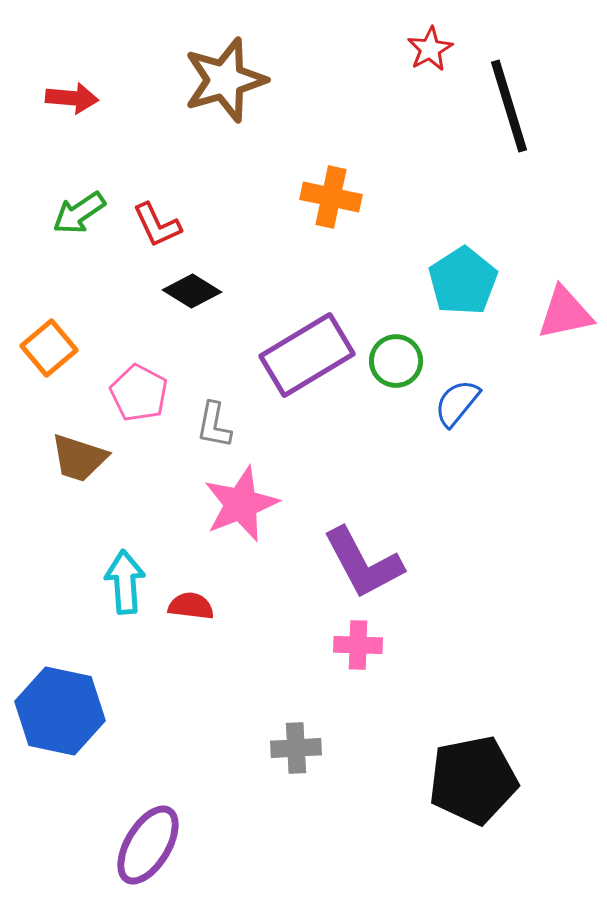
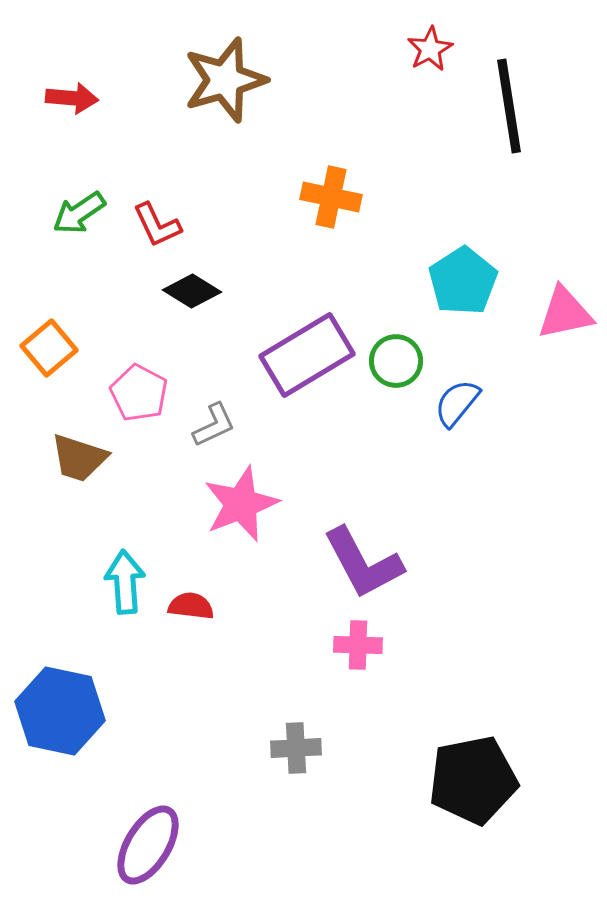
black line: rotated 8 degrees clockwise
gray L-shape: rotated 126 degrees counterclockwise
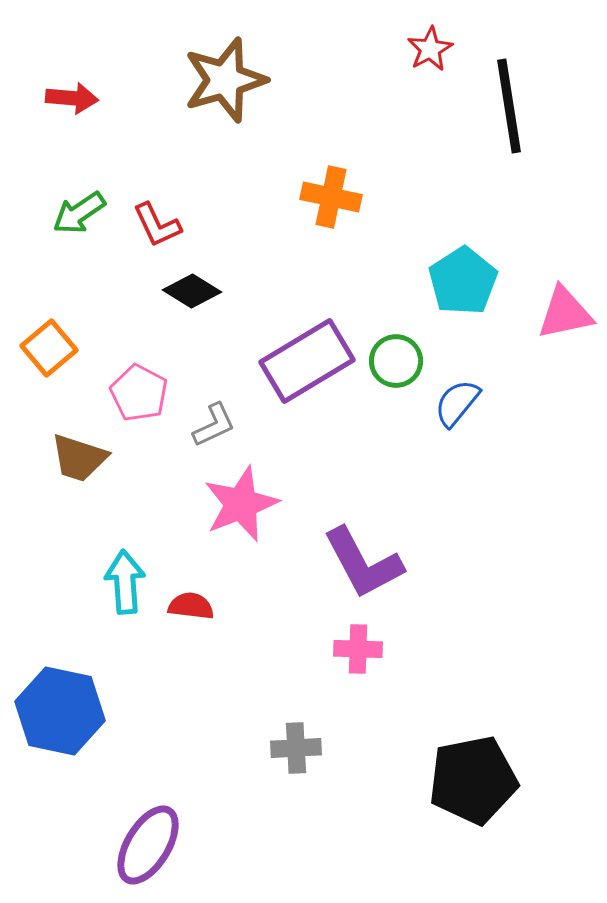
purple rectangle: moved 6 px down
pink cross: moved 4 px down
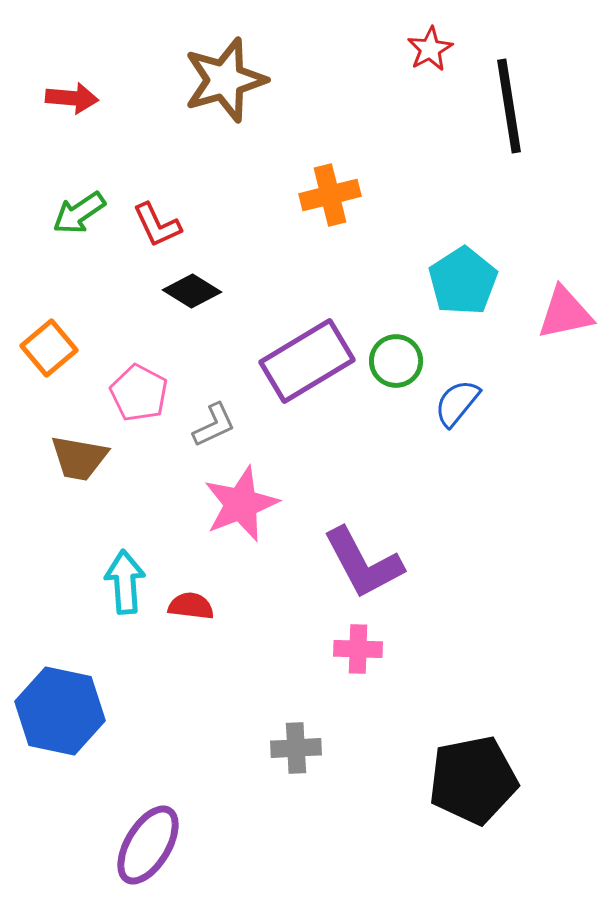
orange cross: moved 1 px left, 2 px up; rotated 26 degrees counterclockwise
brown trapezoid: rotated 8 degrees counterclockwise
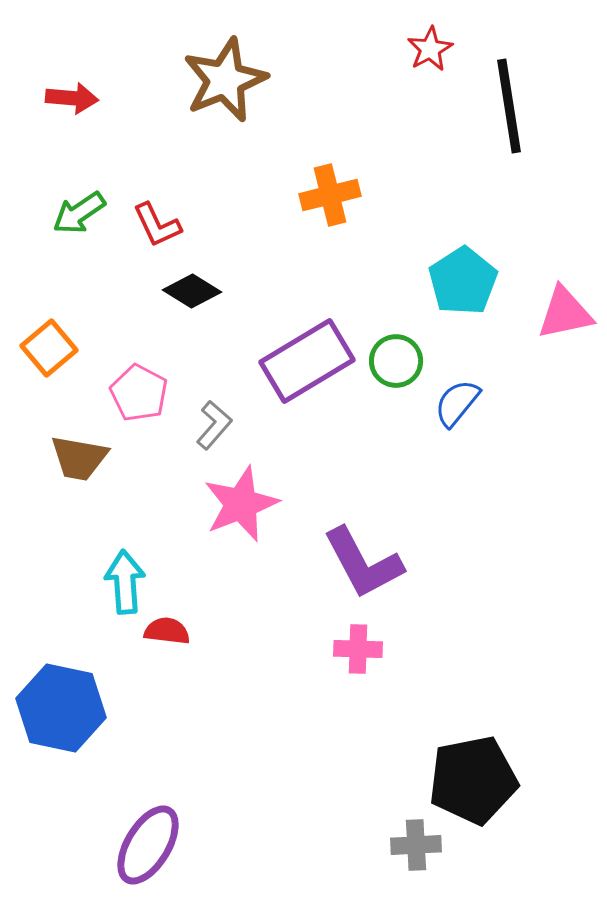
brown star: rotated 6 degrees counterclockwise
gray L-shape: rotated 24 degrees counterclockwise
red semicircle: moved 24 px left, 25 px down
blue hexagon: moved 1 px right, 3 px up
gray cross: moved 120 px right, 97 px down
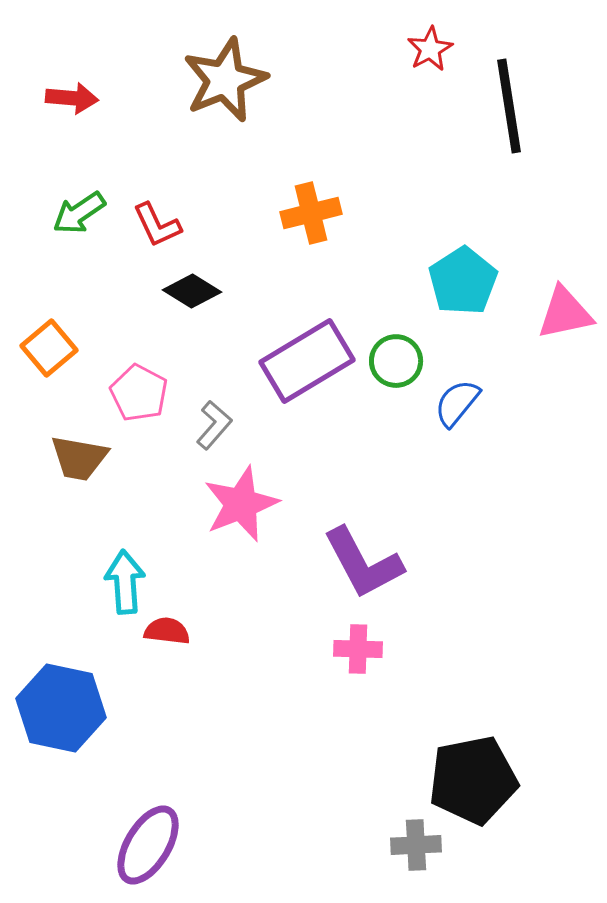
orange cross: moved 19 px left, 18 px down
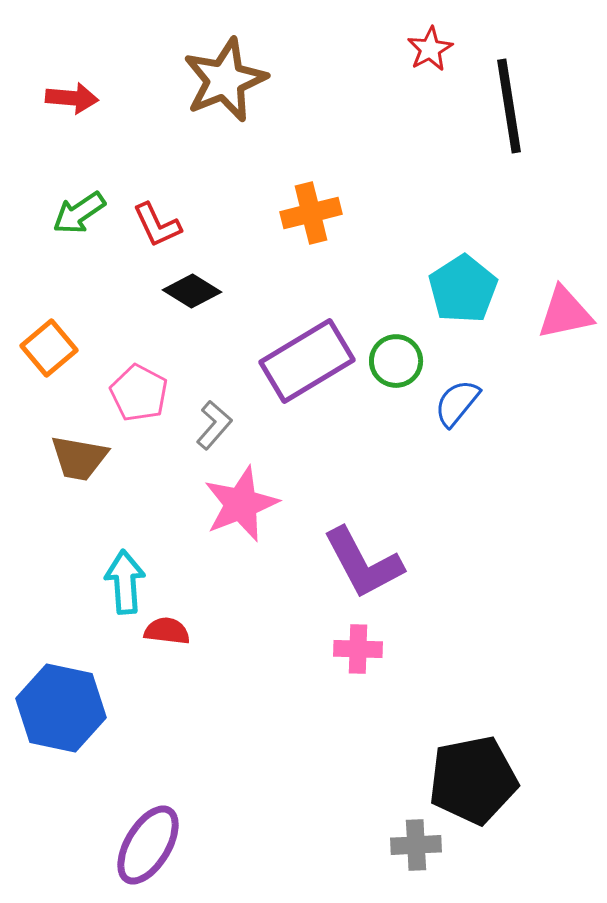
cyan pentagon: moved 8 px down
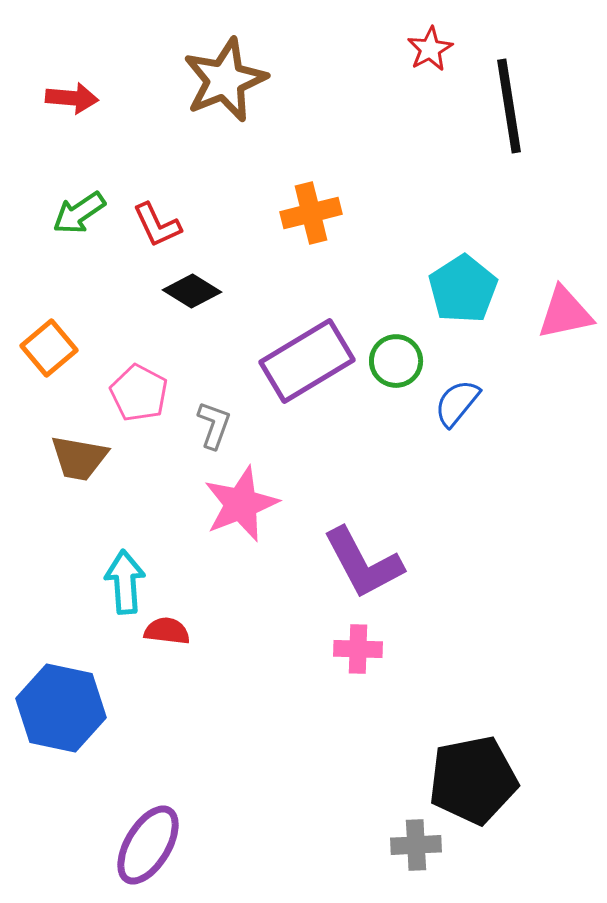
gray L-shape: rotated 21 degrees counterclockwise
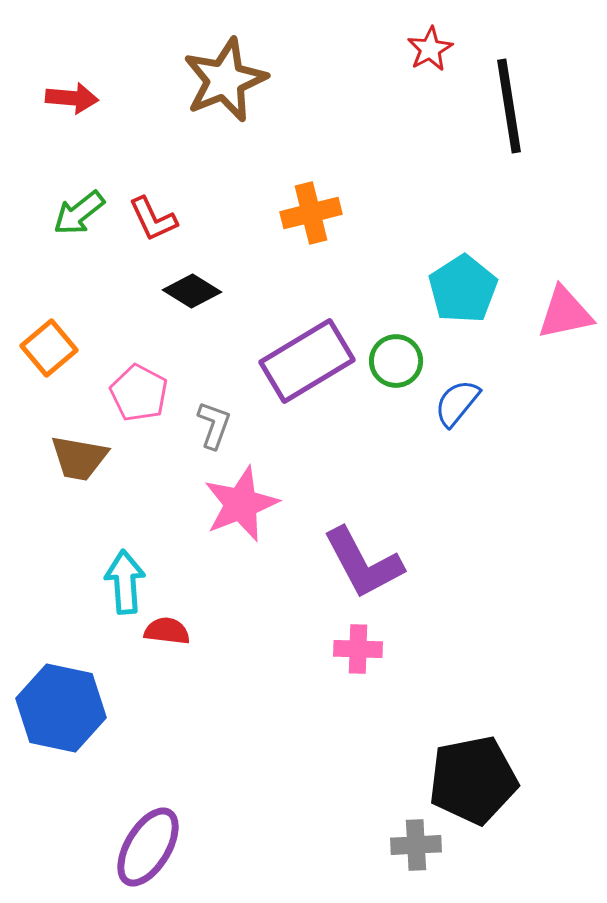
green arrow: rotated 4 degrees counterclockwise
red L-shape: moved 4 px left, 6 px up
purple ellipse: moved 2 px down
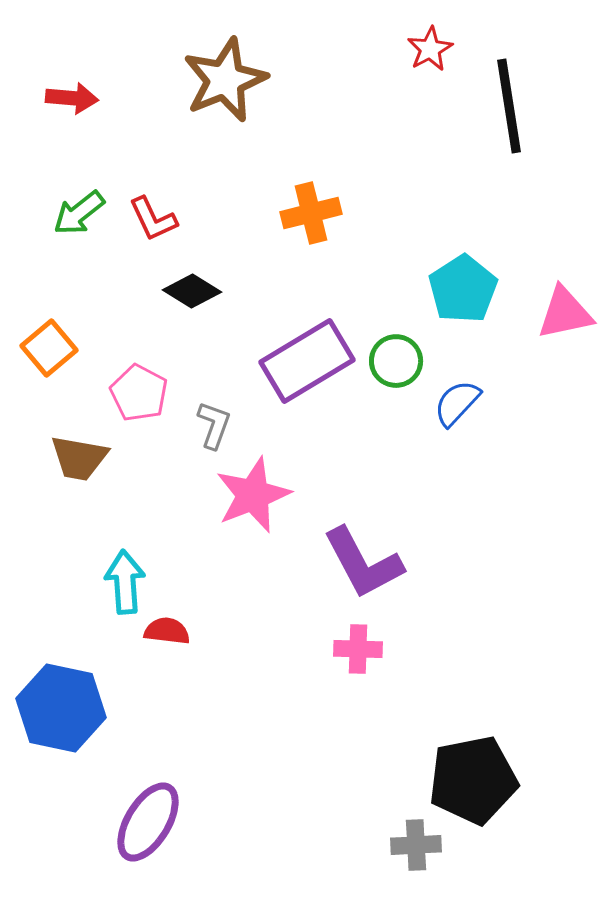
blue semicircle: rotated 4 degrees clockwise
pink star: moved 12 px right, 9 px up
purple ellipse: moved 25 px up
